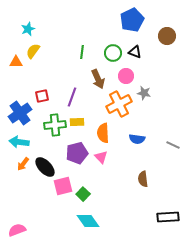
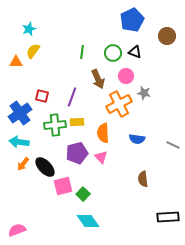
cyan star: moved 1 px right
red square: rotated 24 degrees clockwise
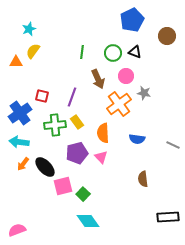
orange cross: rotated 10 degrees counterclockwise
yellow rectangle: rotated 56 degrees clockwise
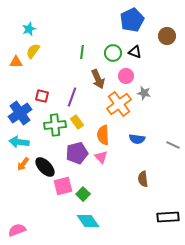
orange semicircle: moved 2 px down
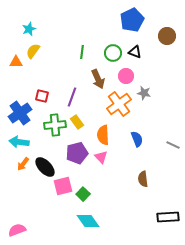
blue semicircle: rotated 119 degrees counterclockwise
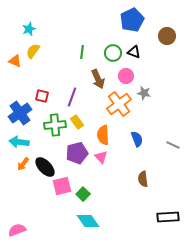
black triangle: moved 1 px left
orange triangle: moved 1 px left, 1 px up; rotated 24 degrees clockwise
pink square: moved 1 px left
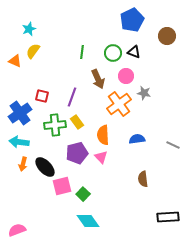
blue semicircle: rotated 77 degrees counterclockwise
orange arrow: rotated 24 degrees counterclockwise
